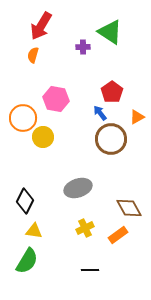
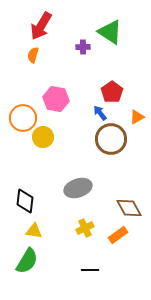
black diamond: rotated 20 degrees counterclockwise
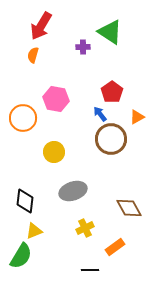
blue arrow: moved 1 px down
yellow circle: moved 11 px right, 15 px down
gray ellipse: moved 5 px left, 3 px down
yellow triangle: rotated 30 degrees counterclockwise
orange rectangle: moved 3 px left, 12 px down
green semicircle: moved 6 px left, 5 px up
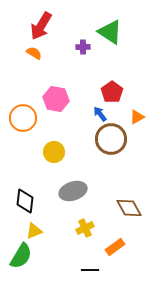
orange semicircle: moved 1 px right, 2 px up; rotated 105 degrees clockwise
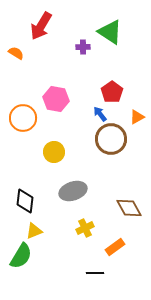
orange semicircle: moved 18 px left
black line: moved 5 px right, 3 px down
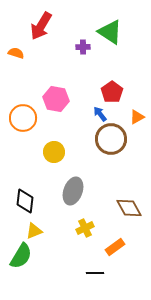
orange semicircle: rotated 14 degrees counterclockwise
gray ellipse: rotated 52 degrees counterclockwise
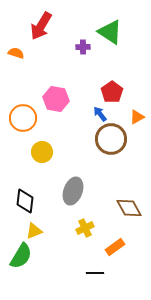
yellow circle: moved 12 px left
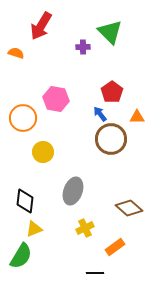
green triangle: rotated 12 degrees clockwise
orange triangle: rotated 28 degrees clockwise
yellow circle: moved 1 px right
brown diamond: rotated 20 degrees counterclockwise
yellow triangle: moved 2 px up
